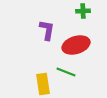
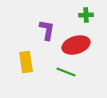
green cross: moved 3 px right, 4 px down
yellow rectangle: moved 17 px left, 22 px up
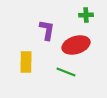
yellow rectangle: rotated 10 degrees clockwise
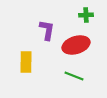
green line: moved 8 px right, 4 px down
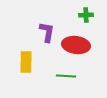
purple L-shape: moved 2 px down
red ellipse: rotated 24 degrees clockwise
green line: moved 8 px left; rotated 18 degrees counterclockwise
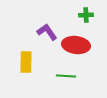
purple L-shape: rotated 45 degrees counterclockwise
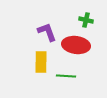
green cross: moved 5 px down; rotated 16 degrees clockwise
purple L-shape: rotated 15 degrees clockwise
yellow rectangle: moved 15 px right
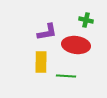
purple L-shape: rotated 100 degrees clockwise
